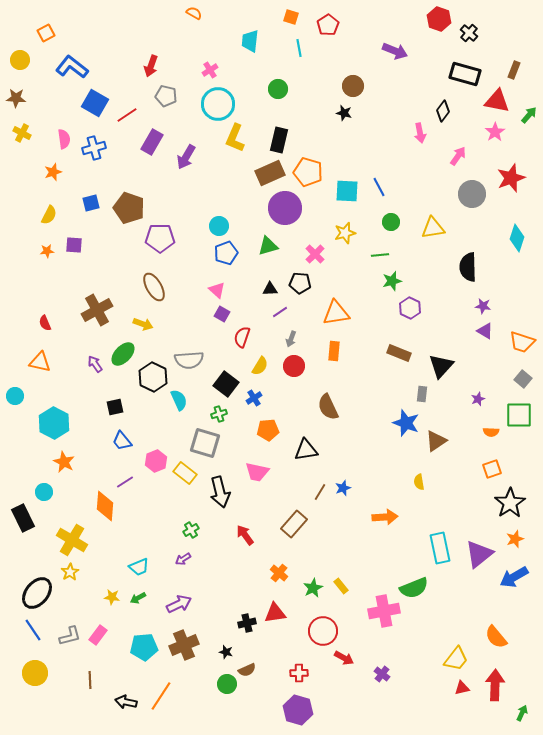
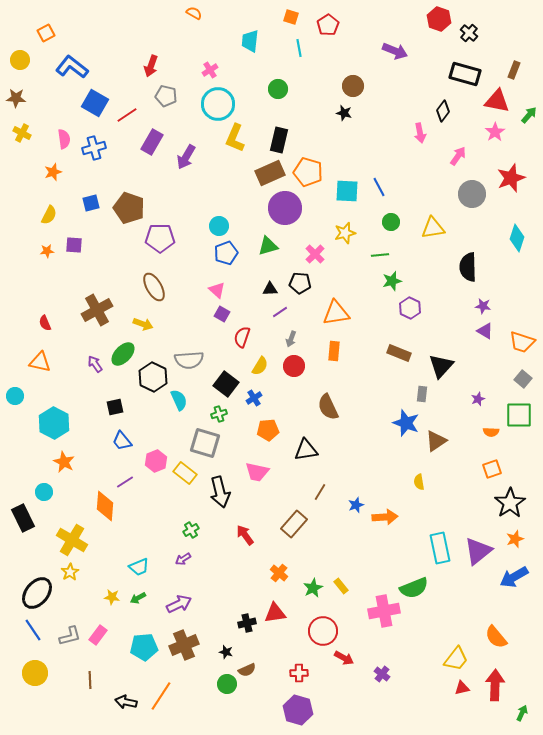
blue star at (343, 488): moved 13 px right, 17 px down
purple triangle at (479, 554): moved 1 px left, 3 px up
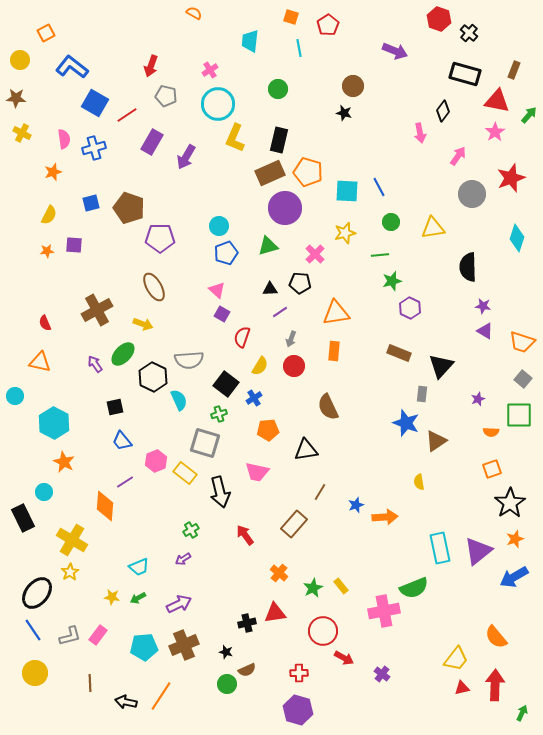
brown line at (90, 680): moved 3 px down
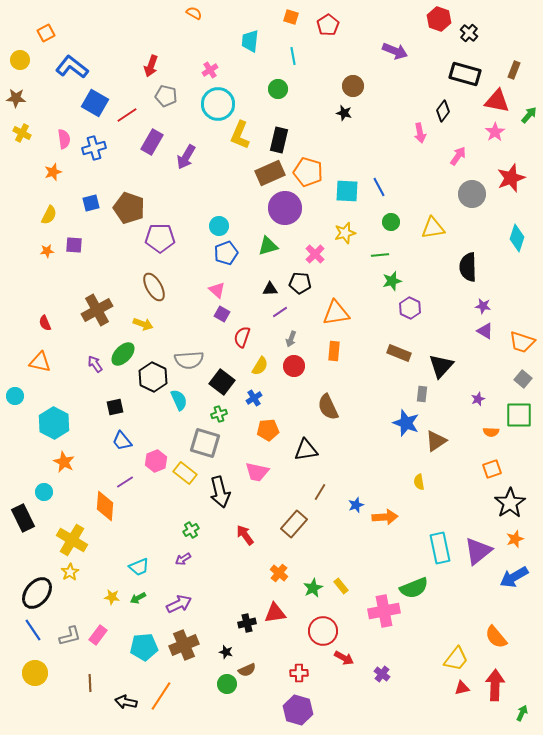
cyan line at (299, 48): moved 6 px left, 8 px down
yellow L-shape at (235, 138): moved 5 px right, 3 px up
black square at (226, 384): moved 4 px left, 2 px up
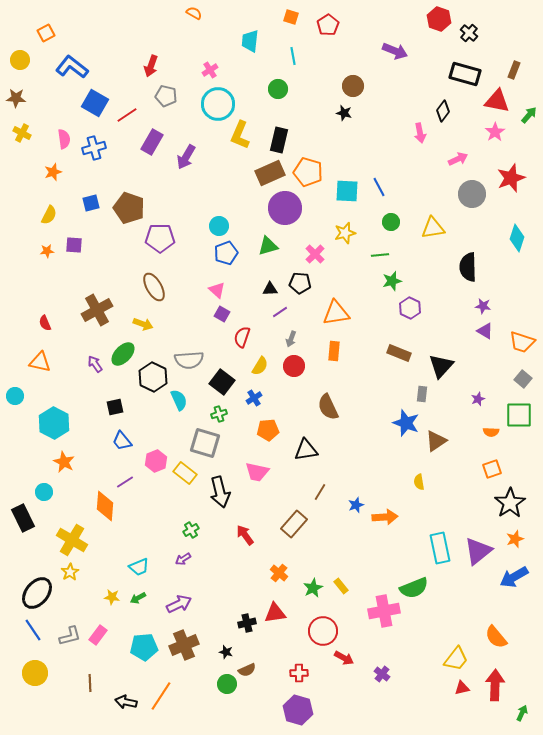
pink arrow at (458, 156): moved 3 px down; rotated 30 degrees clockwise
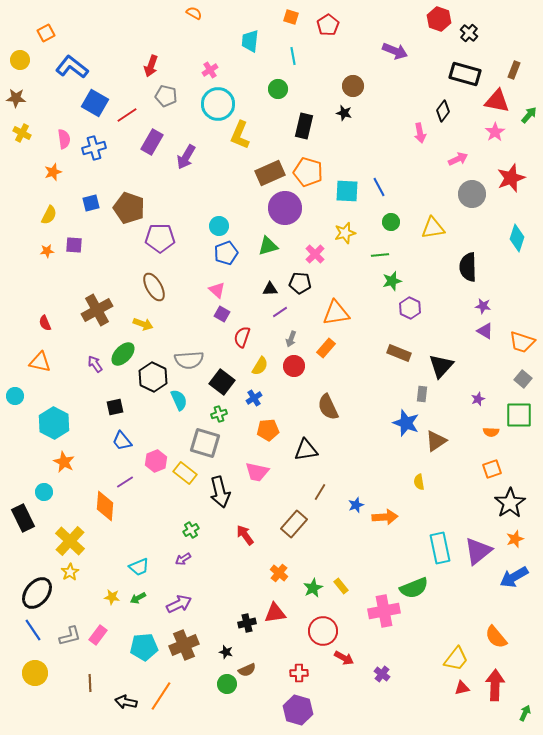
black rectangle at (279, 140): moved 25 px right, 14 px up
orange rectangle at (334, 351): moved 8 px left, 3 px up; rotated 36 degrees clockwise
yellow cross at (72, 540): moved 2 px left, 1 px down; rotated 12 degrees clockwise
green arrow at (522, 713): moved 3 px right
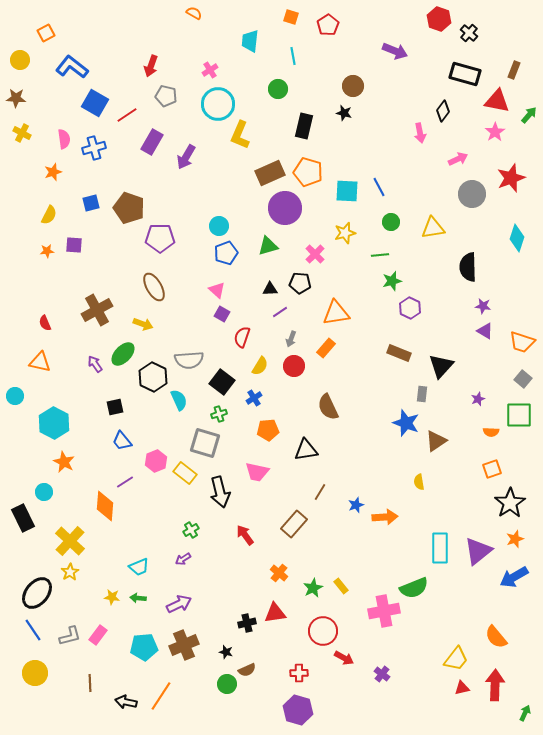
cyan rectangle at (440, 548): rotated 12 degrees clockwise
green arrow at (138, 598): rotated 35 degrees clockwise
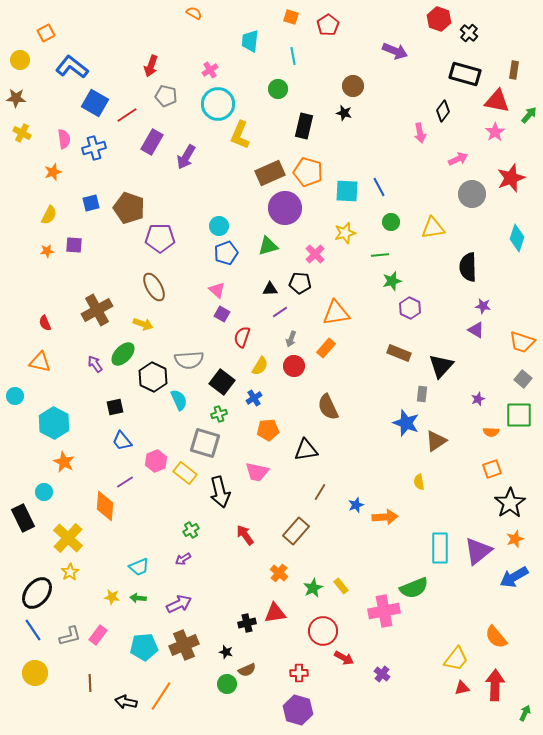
brown rectangle at (514, 70): rotated 12 degrees counterclockwise
purple triangle at (485, 331): moved 9 px left, 1 px up
brown rectangle at (294, 524): moved 2 px right, 7 px down
yellow cross at (70, 541): moved 2 px left, 3 px up
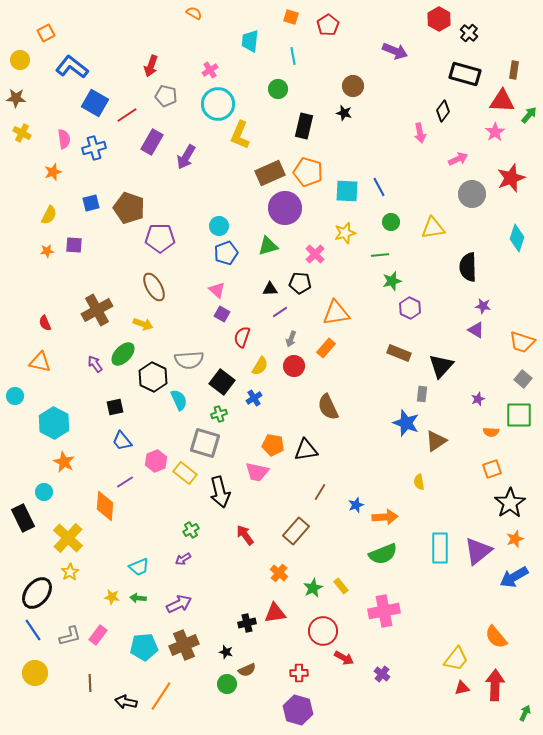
red hexagon at (439, 19): rotated 10 degrees clockwise
red triangle at (497, 101): moved 5 px right; rotated 8 degrees counterclockwise
orange pentagon at (268, 430): moved 5 px right, 15 px down; rotated 15 degrees clockwise
green semicircle at (414, 588): moved 31 px left, 34 px up
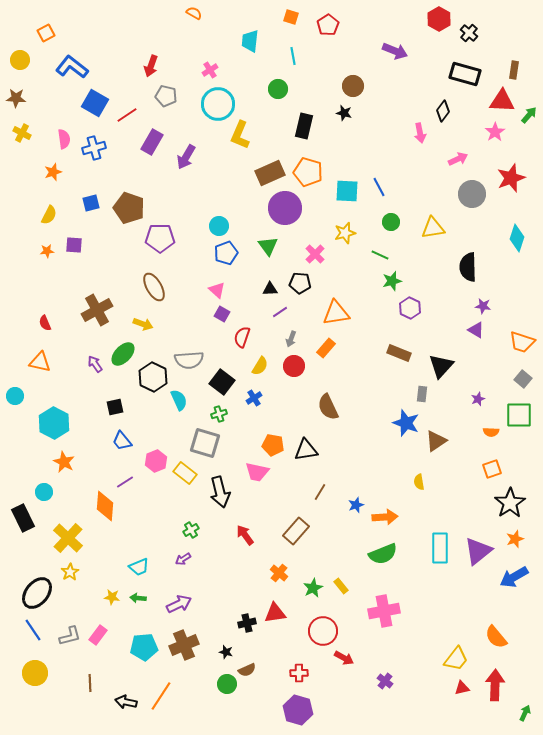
green triangle at (268, 246): rotated 50 degrees counterclockwise
green line at (380, 255): rotated 30 degrees clockwise
purple cross at (382, 674): moved 3 px right, 7 px down
